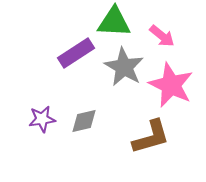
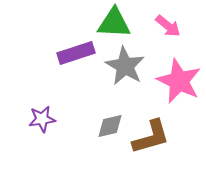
green triangle: moved 1 px down
pink arrow: moved 6 px right, 10 px up
purple rectangle: rotated 15 degrees clockwise
gray star: moved 1 px right, 1 px up
pink star: moved 8 px right, 4 px up
gray diamond: moved 26 px right, 5 px down
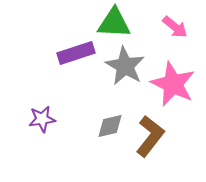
pink arrow: moved 7 px right, 1 px down
pink star: moved 6 px left, 3 px down
brown L-shape: moved 1 px left, 1 px up; rotated 36 degrees counterclockwise
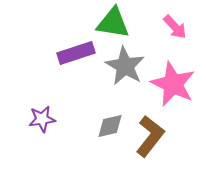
green triangle: moved 1 px left; rotated 6 degrees clockwise
pink arrow: rotated 8 degrees clockwise
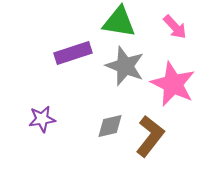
green triangle: moved 6 px right, 1 px up
purple rectangle: moved 3 px left
gray star: rotated 9 degrees counterclockwise
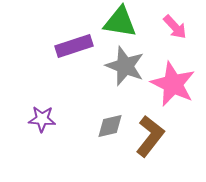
green triangle: moved 1 px right
purple rectangle: moved 1 px right, 7 px up
purple star: rotated 12 degrees clockwise
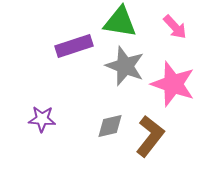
pink star: rotated 6 degrees counterclockwise
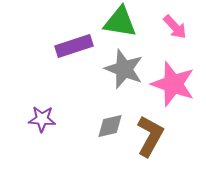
gray star: moved 1 px left, 3 px down
brown L-shape: rotated 9 degrees counterclockwise
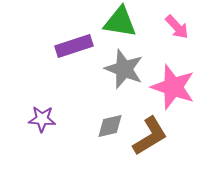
pink arrow: moved 2 px right
pink star: moved 3 px down
brown L-shape: rotated 30 degrees clockwise
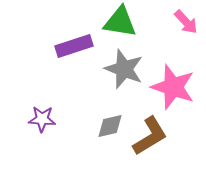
pink arrow: moved 9 px right, 5 px up
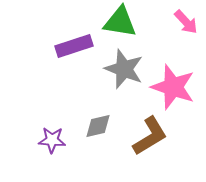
purple star: moved 10 px right, 21 px down
gray diamond: moved 12 px left
